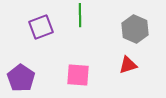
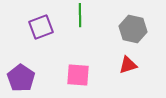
gray hexagon: moved 2 px left; rotated 12 degrees counterclockwise
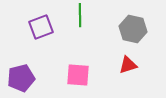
purple pentagon: rotated 24 degrees clockwise
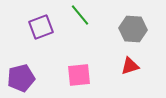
green line: rotated 40 degrees counterclockwise
gray hexagon: rotated 8 degrees counterclockwise
red triangle: moved 2 px right, 1 px down
pink square: moved 1 px right; rotated 10 degrees counterclockwise
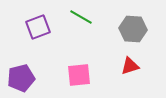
green line: moved 1 px right, 2 px down; rotated 20 degrees counterclockwise
purple square: moved 3 px left
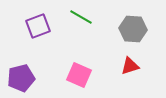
purple square: moved 1 px up
pink square: rotated 30 degrees clockwise
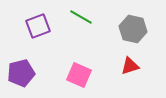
gray hexagon: rotated 8 degrees clockwise
purple pentagon: moved 5 px up
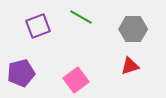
gray hexagon: rotated 12 degrees counterclockwise
pink square: moved 3 px left, 5 px down; rotated 30 degrees clockwise
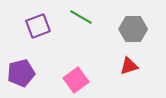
red triangle: moved 1 px left
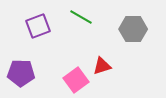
red triangle: moved 27 px left
purple pentagon: rotated 16 degrees clockwise
